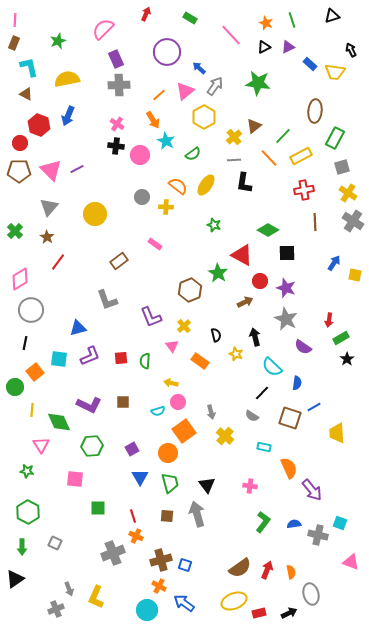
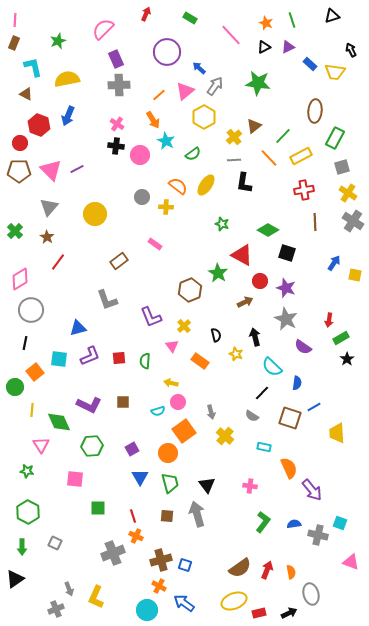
cyan L-shape at (29, 67): moved 4 px right
green star at (214, 225): moved 8 px right, 1 px up
black square at (287, 253): rotated 18 degrees clockwise
red square at (121, 358): moved 2 px left
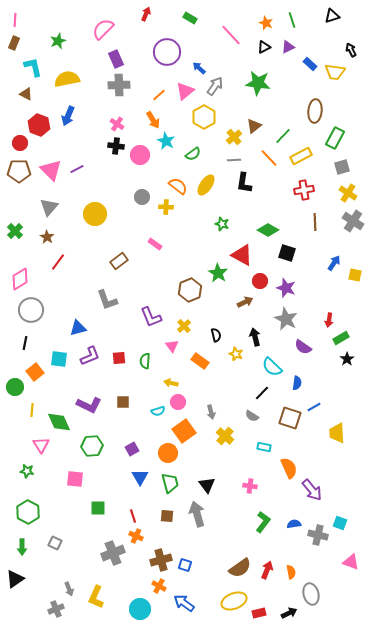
cyan circle at (147, 610): moved 7 px left, 1 px up
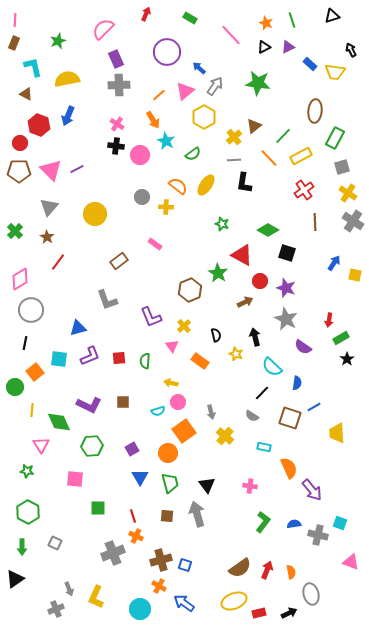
red cross at (304, 190): rotated 24 degrees counterclockwise
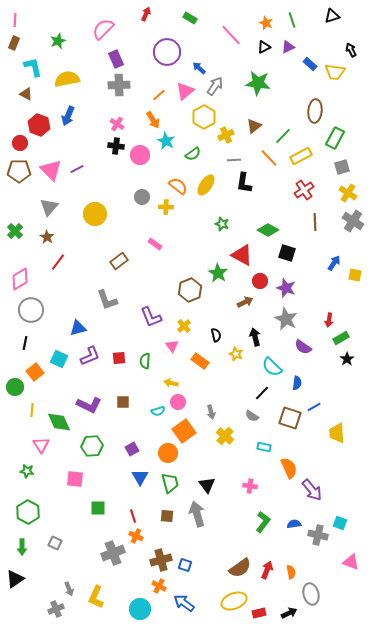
yellow cross at (234, 137): moved 8 px left, 2 px up; rotated 14 degrees clockwise
cyan square at (59, 359): rotated 18 degrees clockwise
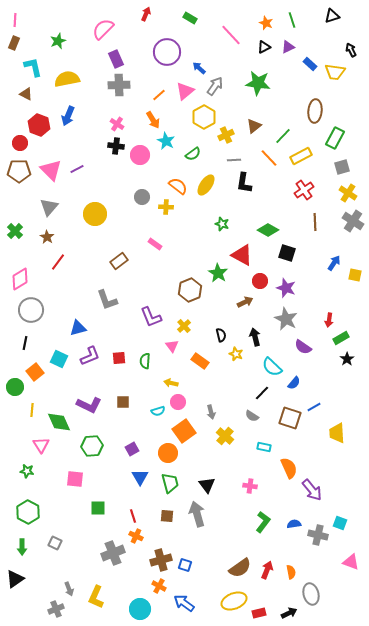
black semicircle at (216, 335): moved 5 px right
blue semicircle at (297, 383): moved 3 px left; rotated 32 degrees clockwise
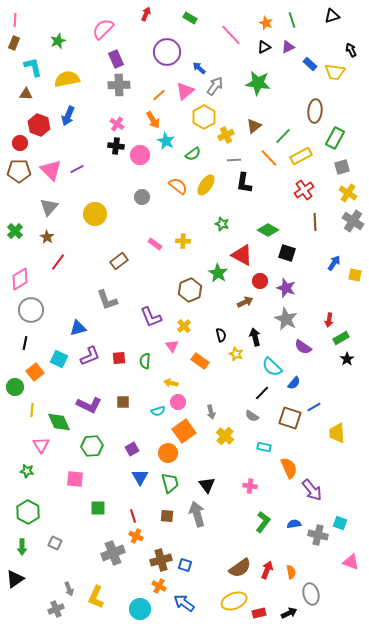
brown triangle at (26, 94): rotated 24 degrees counterclockwise
yellow cross at (166, 207): moved 17 px right, 34 px down
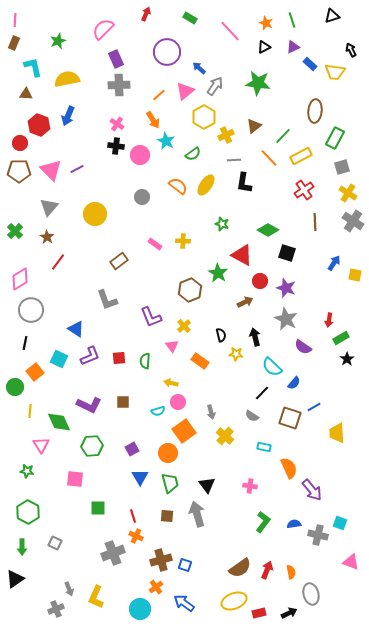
pink line at (231, 35): moved 1 px left, 4 px up
purple triangle at (288, 47): moved 5 px right
blue triangle at (78, 328): moved 2 px left, 1 px down; rotated 48 degrees clockwise
yellow star at (236, 354): rotated 16 degrees counterclockwise
yellow line at (32, 410): moved 2 px left, 1 px down
orange cross at (159, 586): moved 3 px left, 1 px down; rotated 24 degrees clockwise
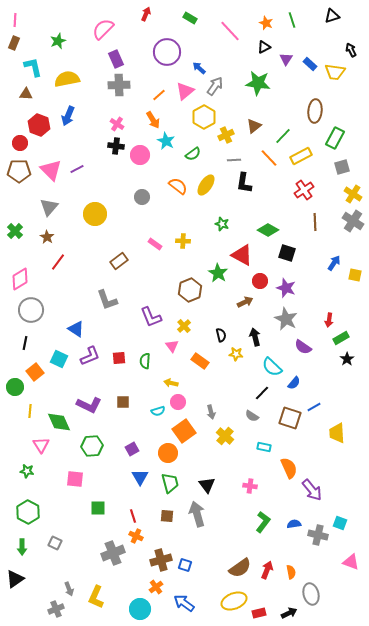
purple triangle at (293, 47): moved 7 px left, 12 px down; rotated 32 degrees counterclockwise
yellow cross at (348, 193): moved 5 px right, 1 px down
